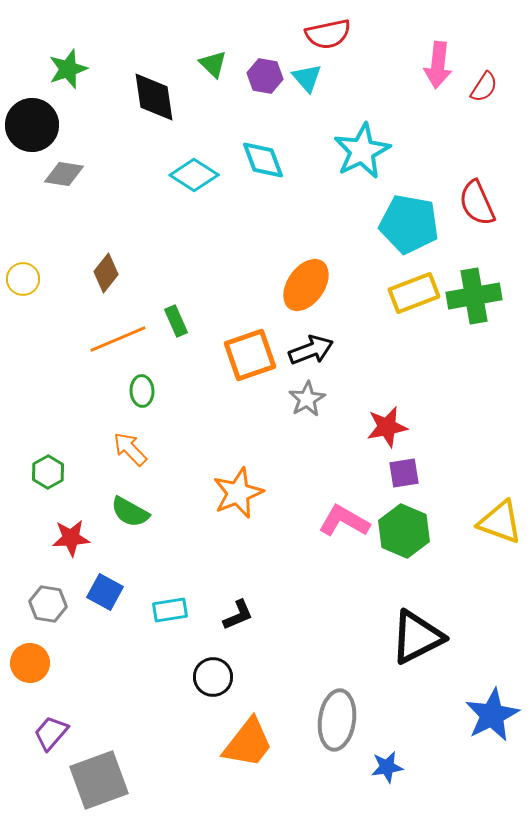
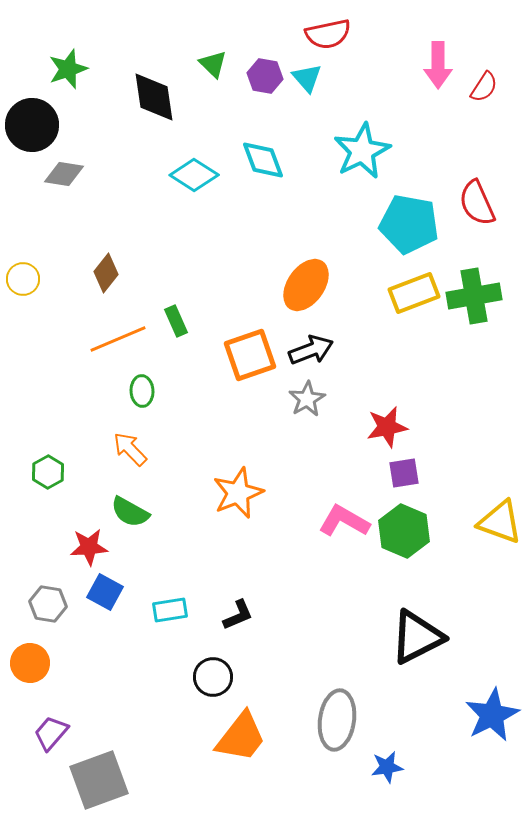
pink arrow at (438, 65): rotated 6 degrees counterclockwise
red star at (71, 538): moved 18 px right, 9 px down
orange trapezoid at (248, 743): moved 7 px left, 6 px up
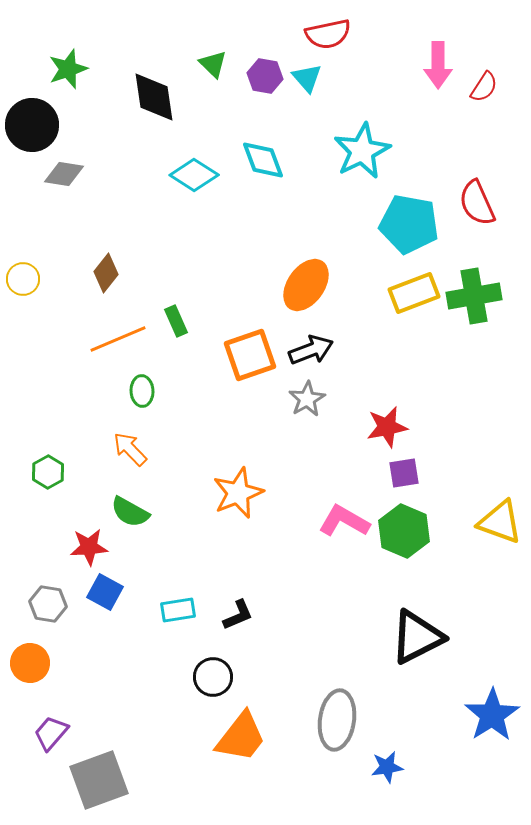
cyan rectangle at (170, 610): moved 8 px right
blue star at (492, 715): rotated 6 degrees counterclockwise
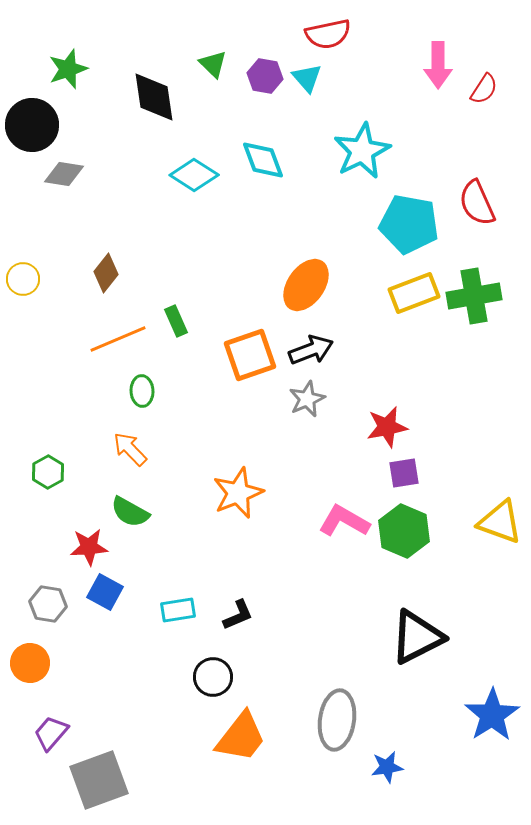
red semicircle at (484, 87): moved 2 px down
gray star at (307, 399): rotated 6 degrees clockwise
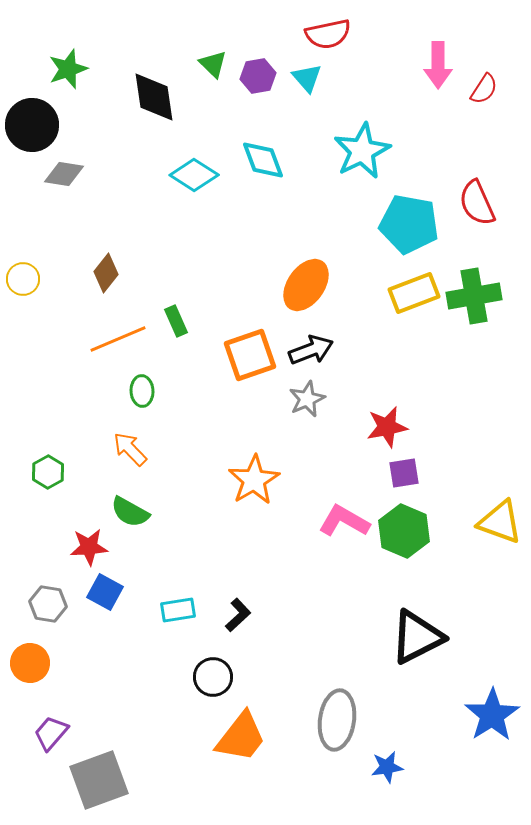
purple hexagon at (265, 76): moved 7 px left; rotated 20 degrees counterclockwise
orange star at (238, 493): moved 16 px right, 13 px up; rotated 9 degrees counterclockwise
black L-shape at (238, 615): rotated 20 degrees counterclockwise
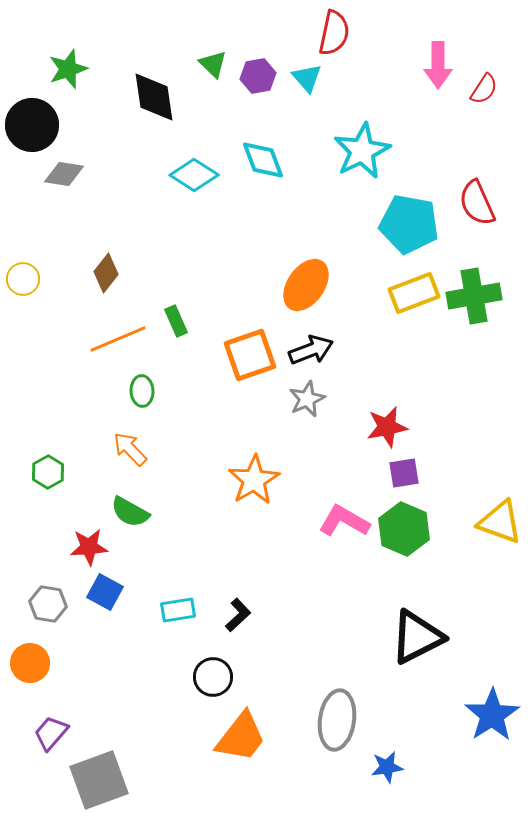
red semicircle at (328, 34): moved 6 px right, 1 px up; rotated 66 degrees counterclockwise
green hexagon at (404, 531): moved 2 px up
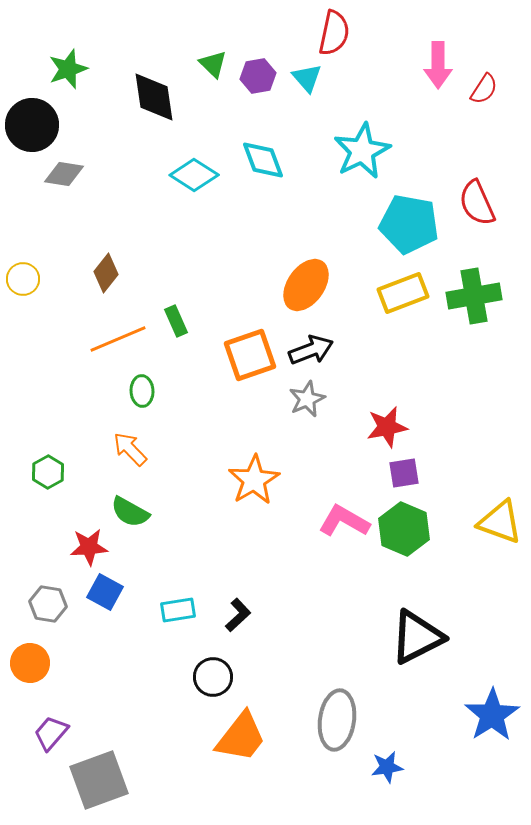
yellow rectangle at (414, 293): moved 11 px left
